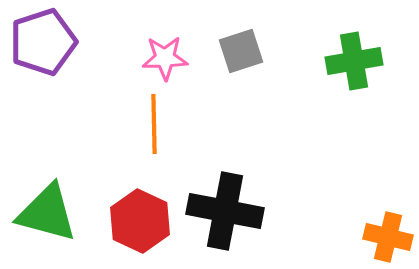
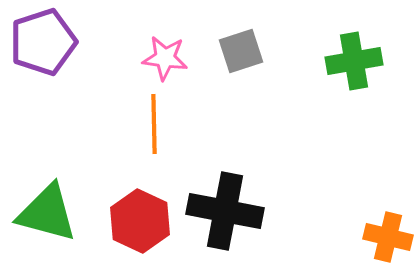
pink star: rotated 9 degrees clockwise
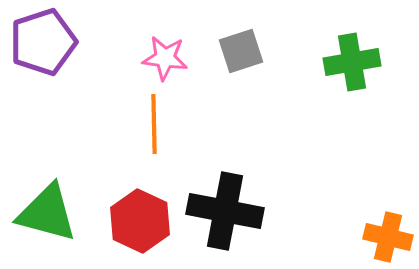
green cross: moved 2 px left, 1 px down
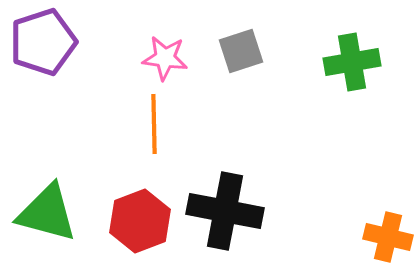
red hexagon: rotated 14 degrees clockwise
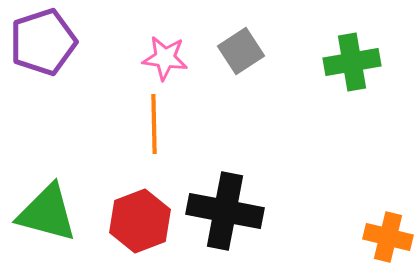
gray square: rotated 15 degrees counterclockwise
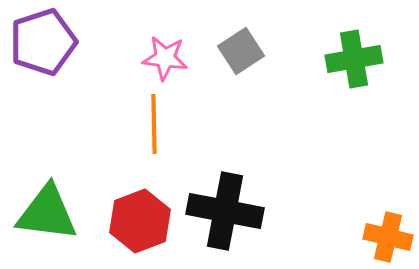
green cross: moved 2 px right, 3 px up
green triangle: rotated 8 degrees counterclockwise
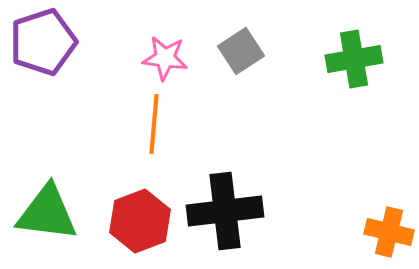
orange line: rotated 6 degrees clockwise
black cross: rotated 18 degrees counterclockwise
orange cross: moved 1 px right, 5 px up
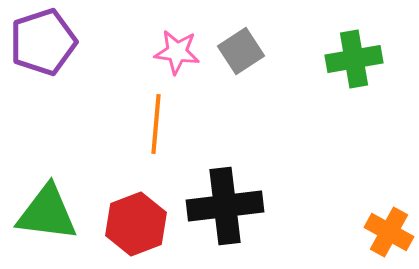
pink star: moved 12 px right, 6 px up
orange line: moved 2 px right
black cross: moved 5 px up
red hexagon: moved 4 px left, 3 px down
orange cross: rotated 15 degrees clockwise
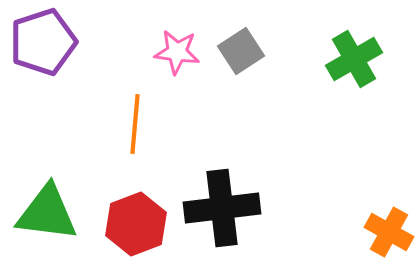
green cross: rotated 20 degrees counterclockwise
orange line: moved 21 px left
black cross: moved 3 px left, 2 px down
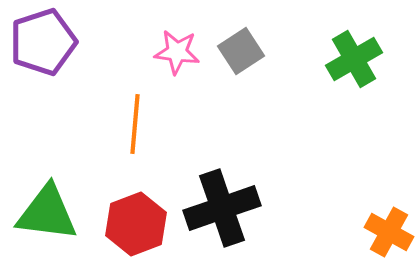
black cross: rotated 12 degrees counterclockwise
